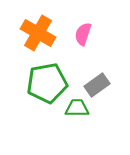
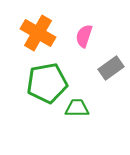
pink semicircle: moved 1 px right, 2 px down
gray rectangle: moved 14 px right, 17 px up
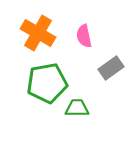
pink semicircle: rotated 30 degrees counterclockwise
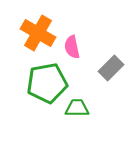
pink semicircle: moved 12 px left, 11 px down
gray rectangle: rotated 10 degrees counterclockwise
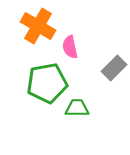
orange cross: moved 7 px up
pink semicircle: moved 2 px left
gray rectangle: moved 3 px right
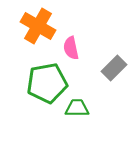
pink semicircle: moved 1 px right, 1 px down
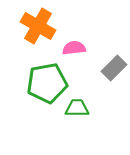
pink semicircle: moved 3 px right; rotated 95 degrees clockwise
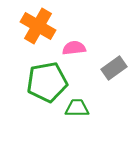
gray rectangle: rotated 10 degrees clockwise
green pentagon: moved 1 px up
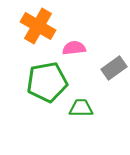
green trapezoid: moved 4 px right
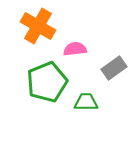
pink semicircle: moved 1 px right, 1 px down
green pentagon: rotated 12 degrees counterclockwise
green trapezoid: moved 5 px right, 6 px up
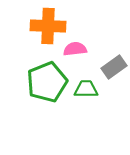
orange cross: moved 10 px right; rotated 28 degrees counterclockwise
gray rectangle: moved 1 px up
green trapezoid: moved 13 px up
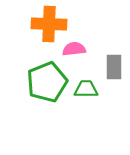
orange cross: moved 1 px right, 2 px up
pink semicircle: moved 1 px left
gray rectangle: rotated 55 degrees counterclockwise
